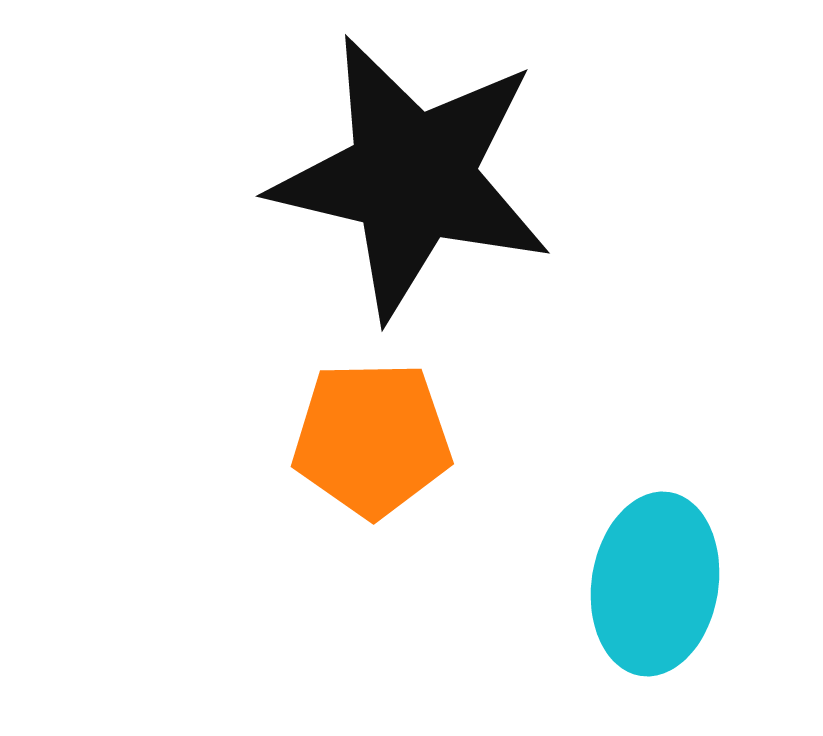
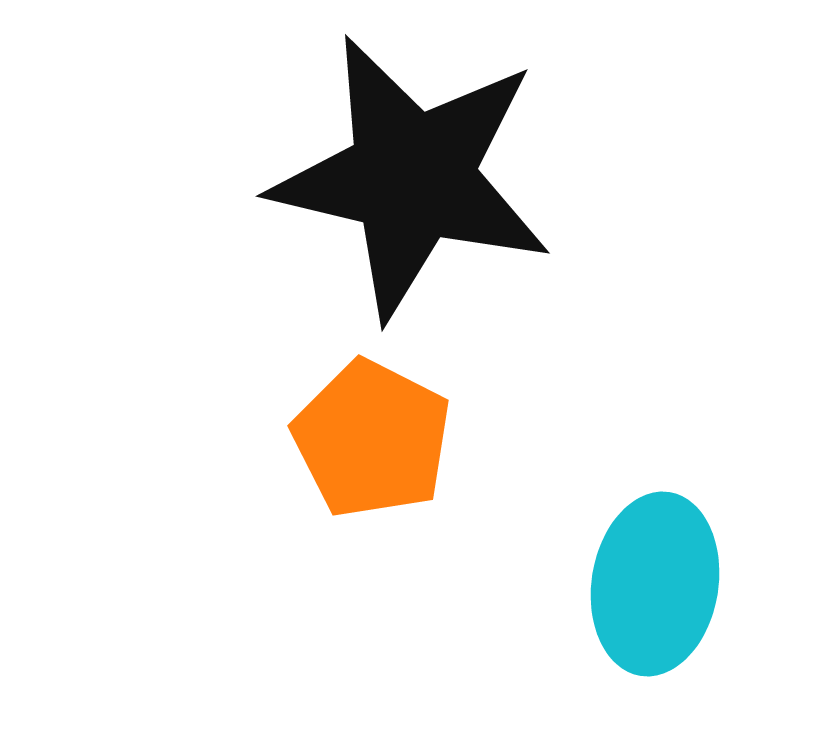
orange pentagon: rotated 28 degrees clockwise
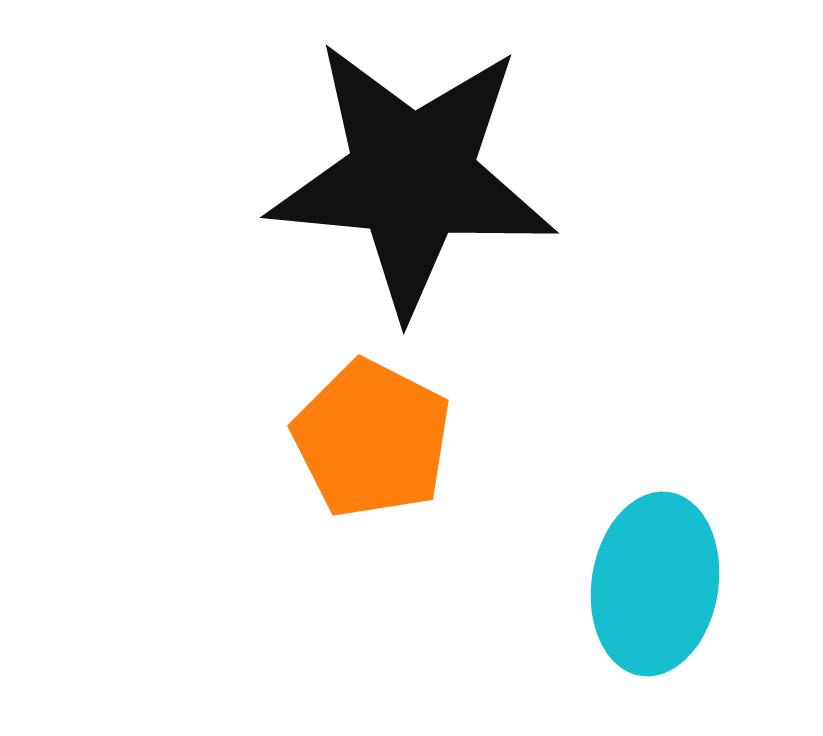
black star: rotated 8 degrees counterclockwise
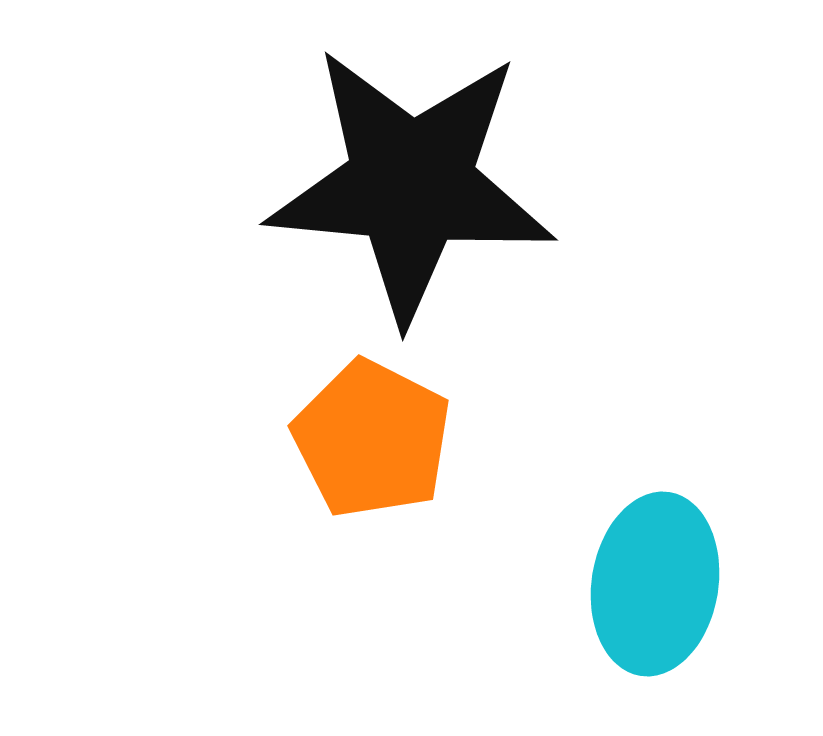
black star: moved 1 px left, 7 px down
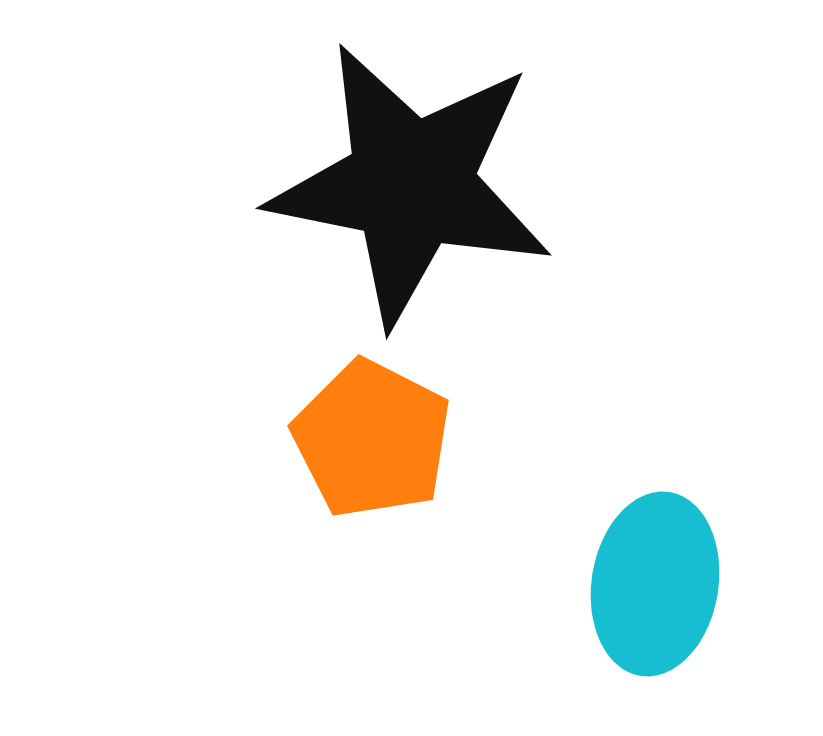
black star: rotated 6 degrees clockwise
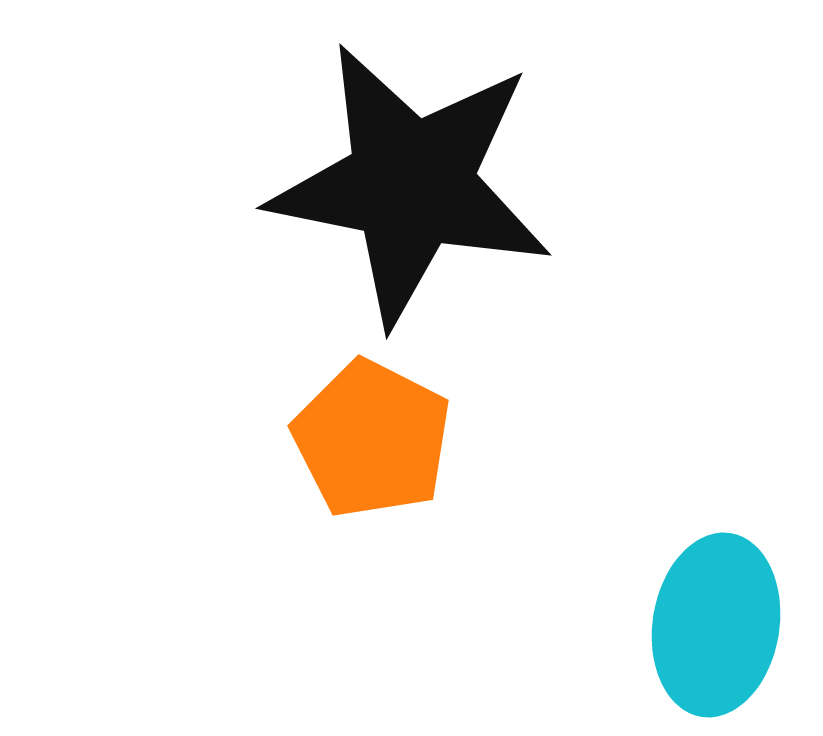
cyan ellipse: moved 61 px right, 41 px down
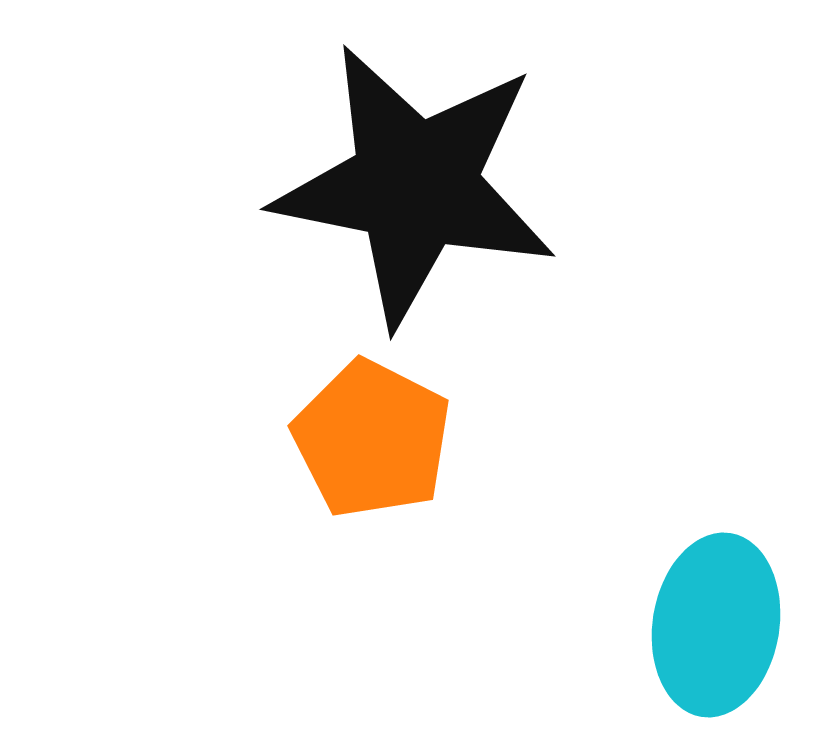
black star: moved 4 px right, 1 px down
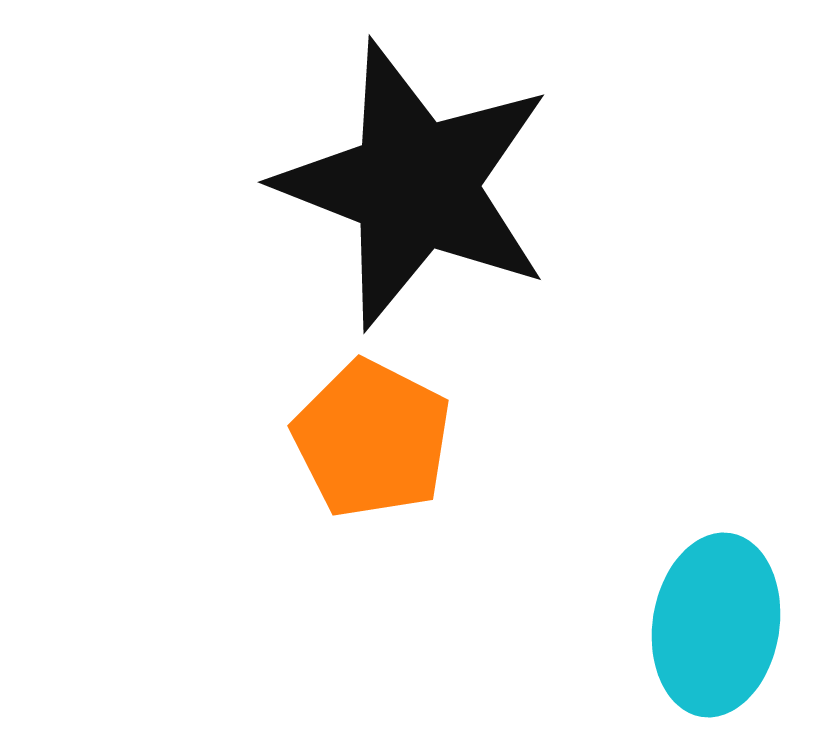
black star: rotated 10 degrees clockwise
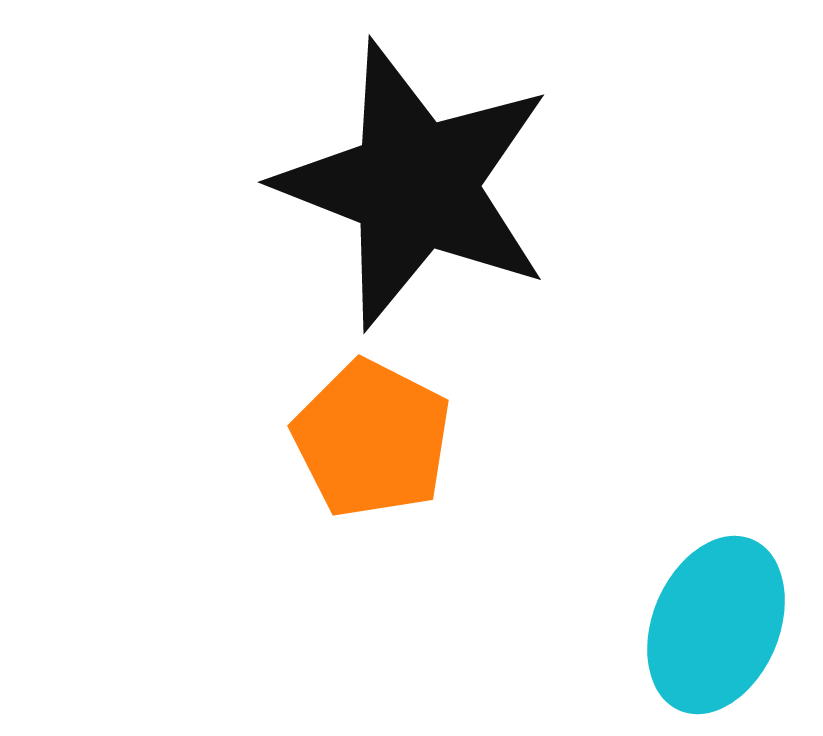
cyan ellipse: rotated 14 degrees clockwise
